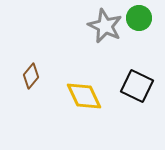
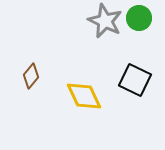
gray star: moved 5 px up
black square: moved 2 px left, 6 px up
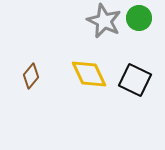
gray star: moved 1 px left
yellow diamond: moved 5 px right, 22 px up
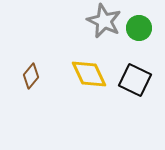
green circle: moved 10 px down
